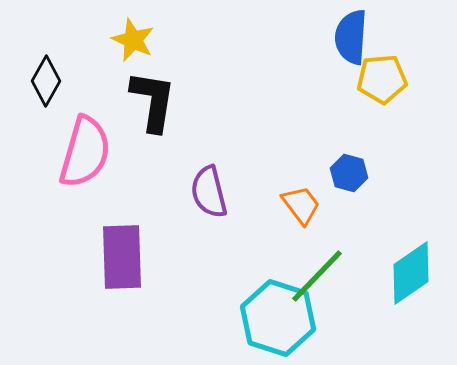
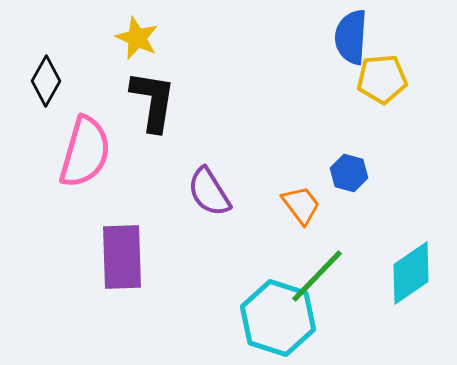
yellow star: moved 4 px right, 2 px up
purple semicircle: rotated 18 degrees counterclockwise
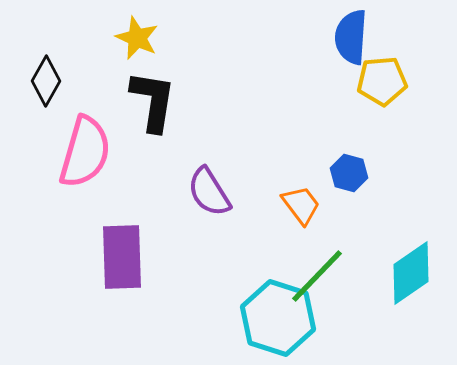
yellow pentagon: moved 2 px down
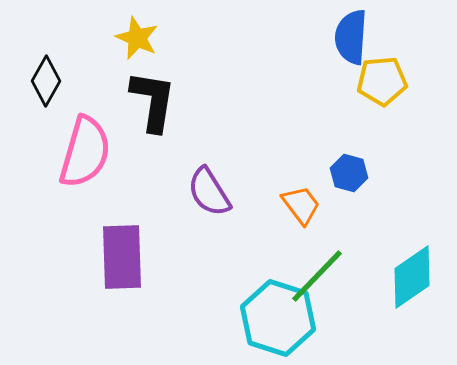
cyan diamond: moved 1 px right, 4 px down
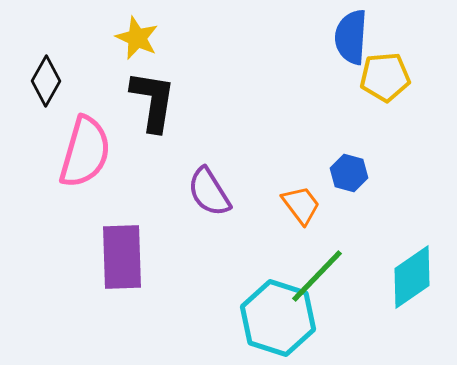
yellow pentagon: moved 3 px right, 4 px up
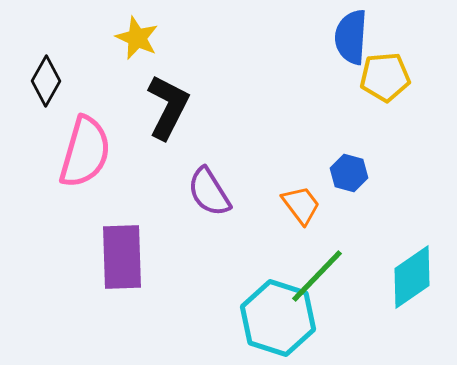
black L-shape: moved 15 px right, 6 px down; rotated 18 degrees clockwise
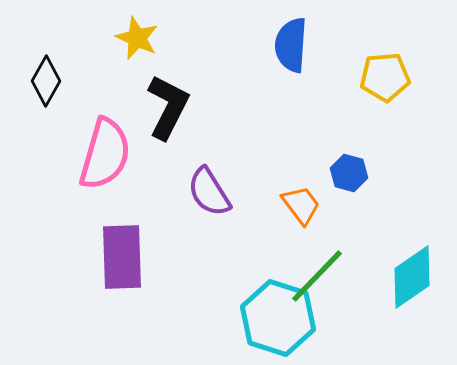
blue semicircle: moved 60 px left, 8 px down
pink semicircle: moved 20 px right, 2 px down
